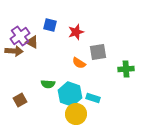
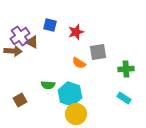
brown arrow: moved 1 px left
green semicircle: moved 1 px down
cyan rectangle: moved 31 px right; rotated 16 degrees clockwise
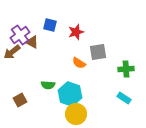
purple cross: moved 1 px up
brown arrow: moved 1 px left, 1 px down; rotated 138 degrees clockwise
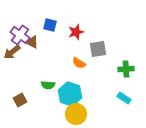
purple cross: rotated 18 degrees counterclockwise
gray square: moved 3 px up
